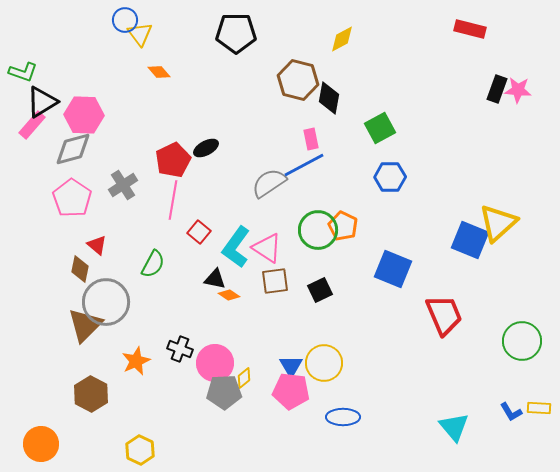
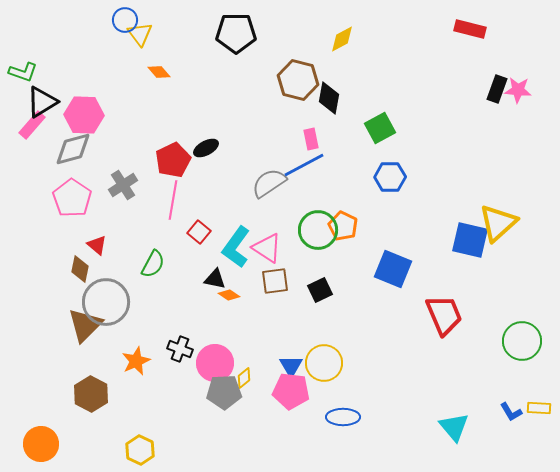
blue square at (470, 240): rotated 9 degrees counterclockwise
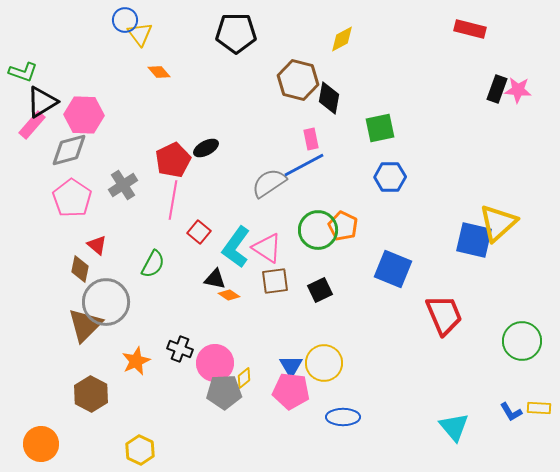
green square at (380, 128): rotated 16 degrees clockwise
gray diamond at (73, 149): moved 4 px left, 1 px down
blue square at (470, 240): moved 4 px right
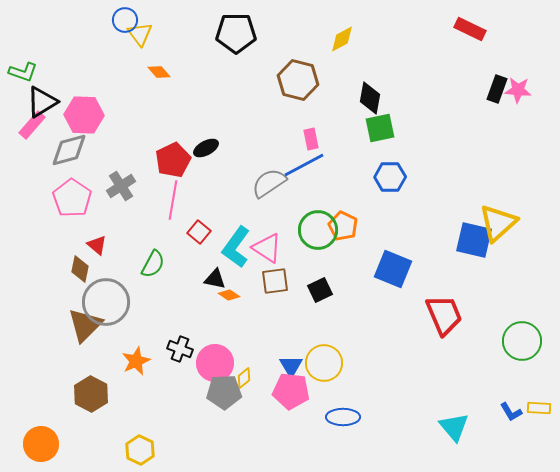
red rectangle at (470, 29): rotated 12 degrees clockwise
black diamond at (329, 98): moved 41 px right
gray cross at (123, 185): moved 2 px left, 1 px down
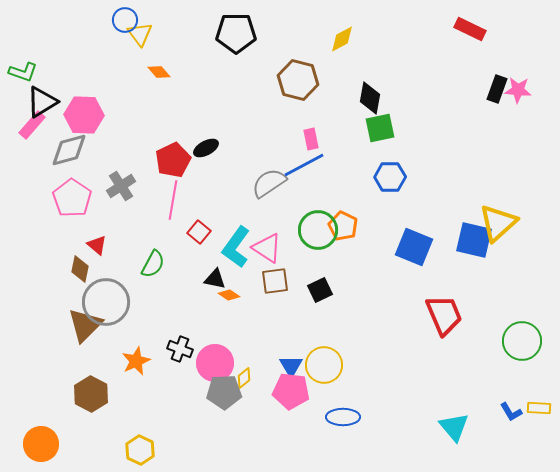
blue square at (393, 269): moved 21 px right, 22 px up
yellow circle at (324, 363): moved 2 px down
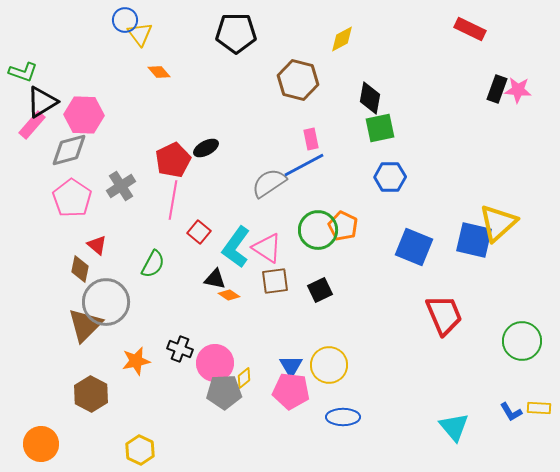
orange star at (136, 361): rotated 12 degrees clockwise
yellow circle at (324, 365): moved 5 px right
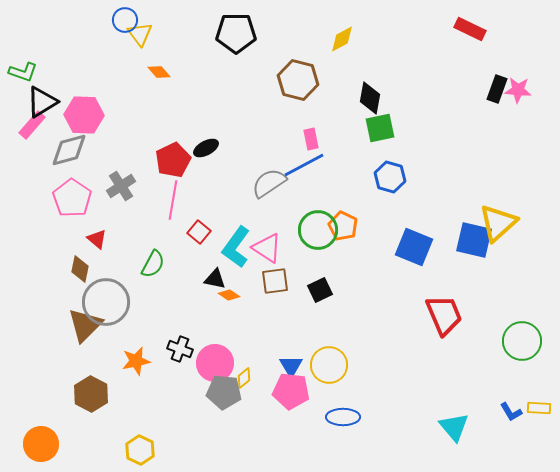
blue hexagon at (390, 177): rotated 16 degrees clockwise
red triangle at (97, 245): moved 6 px up
gray pentagon at (224, 392): rotated 8 degrees clockwise
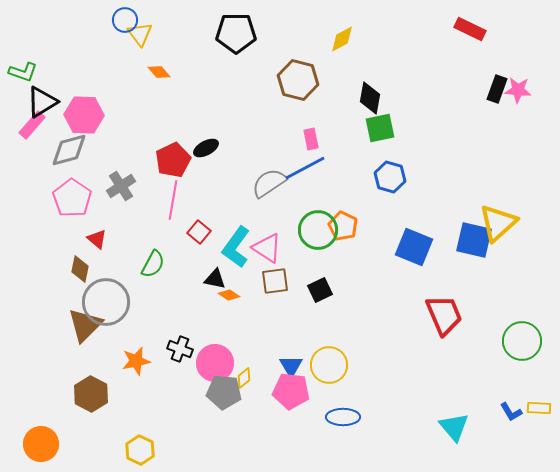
blue line at (304, 165): moved 1 px right, 3 px down
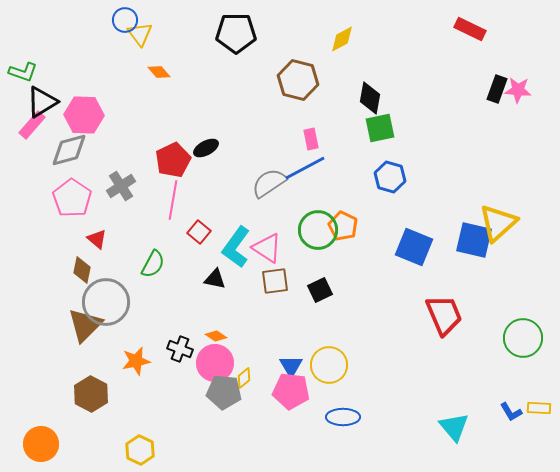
brown diamond at (80, 269): moved 2 px right, 1 px down
orange diamond at (229, 295): moved 13 px left, 41 px down
green circle at (522, 341): moved 1 px right, 3 px up
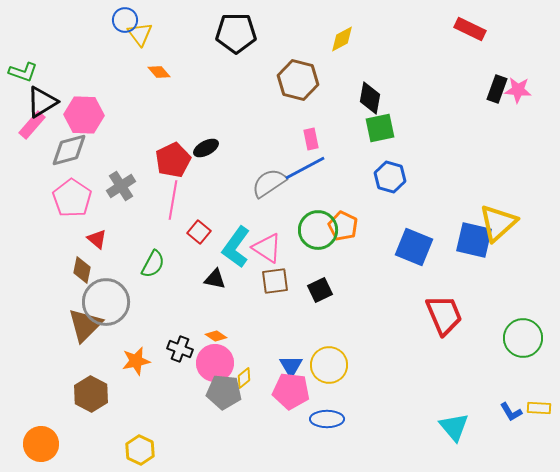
blue ellipse at (343, 417): moved 16 px left, 2 px down
